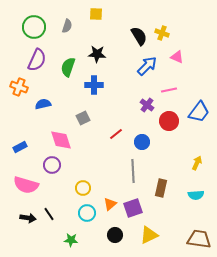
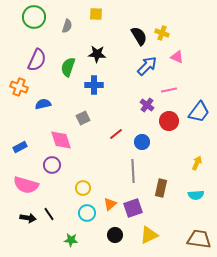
green circle: moved 10 px up
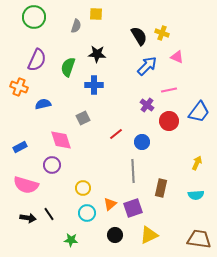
gray semicircle: moved 9 px right
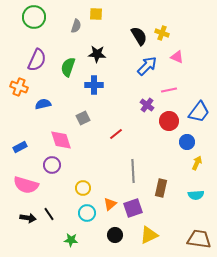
blue circle: moved 45 px right
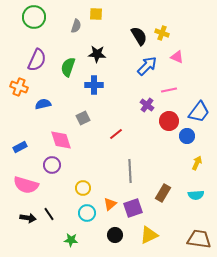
blue circle: moved 6 px up
gray line: moved 3 px left
brown rectangle: moved 2 px right, 5 px down; rotated 18 degrees clockwise
